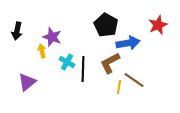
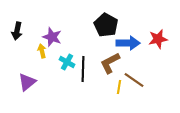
red star: moved 14 px down; rotated 12 degrees clockwise
blue arrow: rotated 10 degrees clockwise
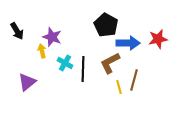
black arrow: rotated 42 degrees counterclockwise
cyan cross: moved 2 px left, 1 px down
brown line: rotated 70 degrees clockwise
yellow line: rotated 24 degrees counterclockwise
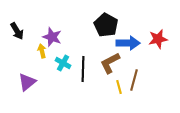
cyan cross: moved 2 px left
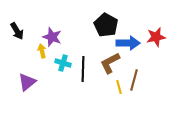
red star: moved 2 px left, 2 px up
cyan cross: rotated 14 degrees counterclockwise
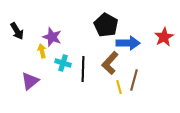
red star: moved 8 px right; rotated 18 degrees counterclockwise
brown L-shape: rotated 20 degrees counterclockwise
purple triangle: moved 3 px right, 1 px up
